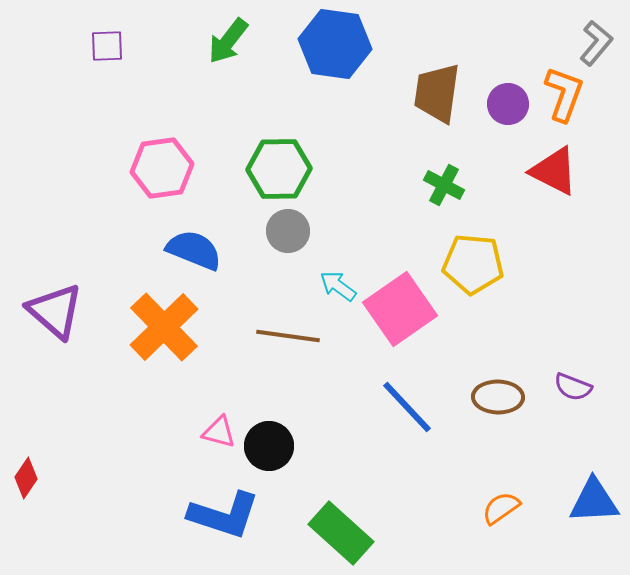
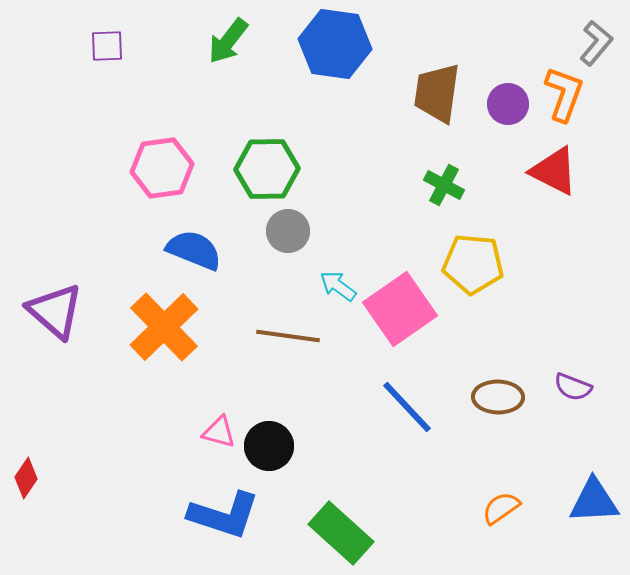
green hexagon: moved 12 px left
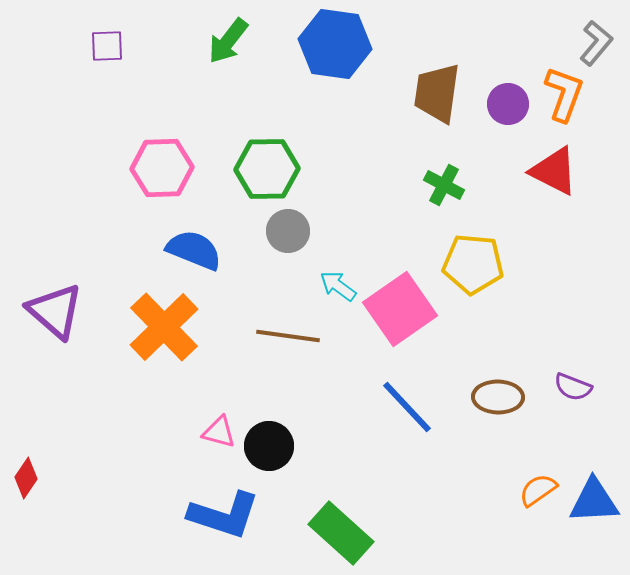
pink hexagon: rotated 6 degrees clockwise
orange semicircle: moved 37 px right, 18 px up
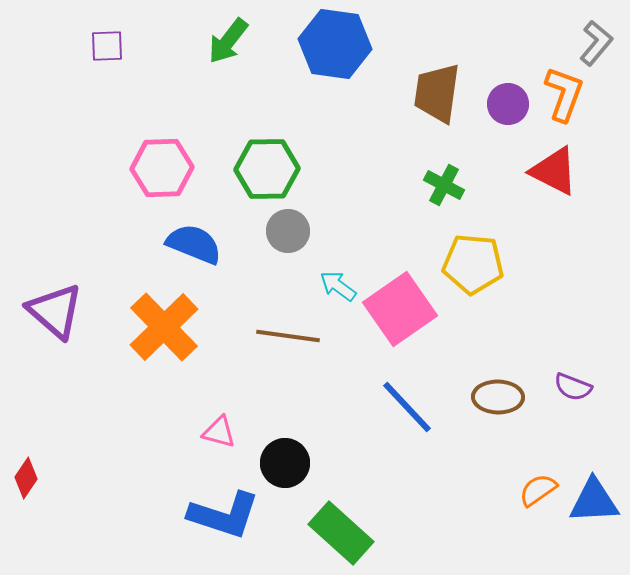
blue semicircle: moved 6 px up
black circle: moved 16 px right, 17 px down
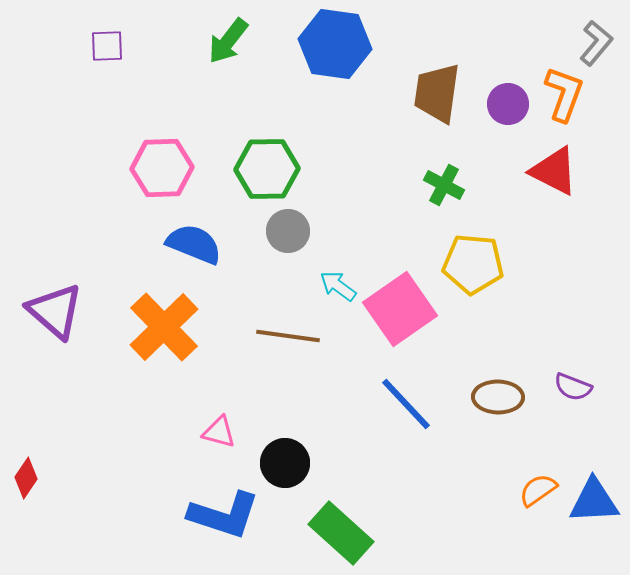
blue line: moved 1 px left, 3 px up
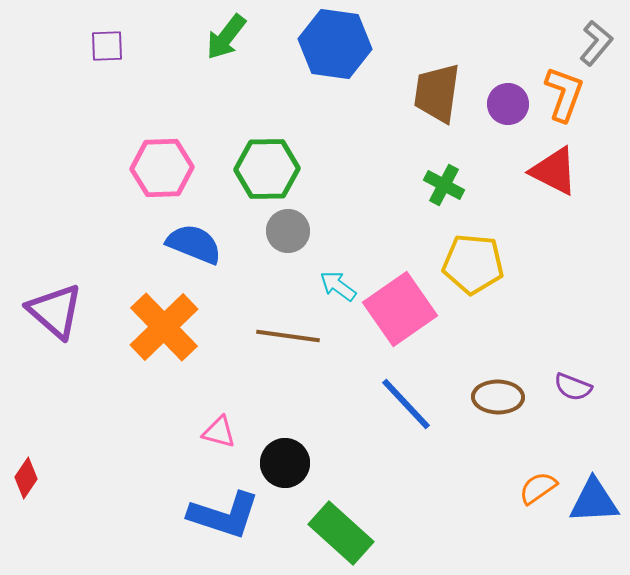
green arrow: moved 2 px left, 4 px up
orange semicircle: moved 2 px up
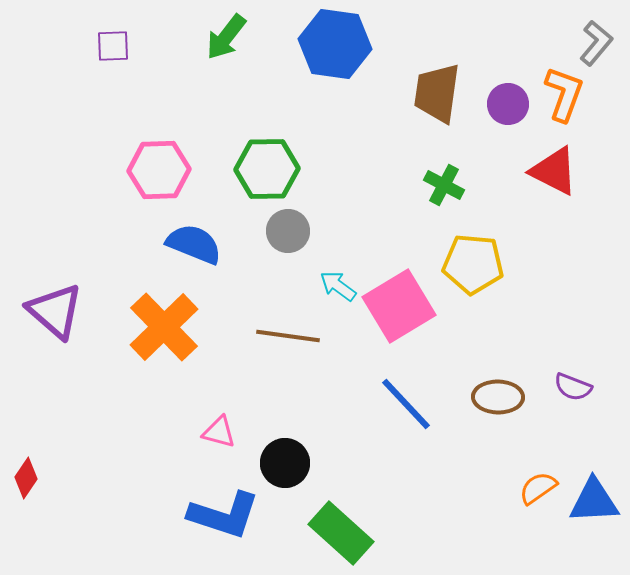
purple square: moved 6 px right
pink hexagon: moved 3 px left, 2 px down
pink square: moved 1 px left, 3 px up; rotated 4 degrees clockwise
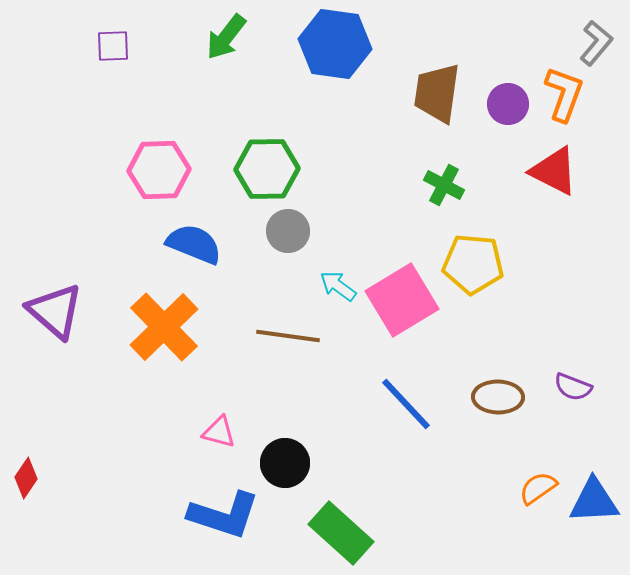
pink square: moved 3 px right, 6 px up
